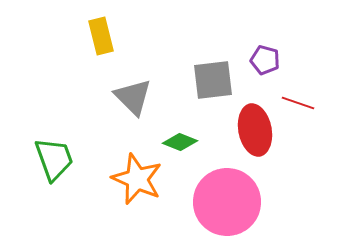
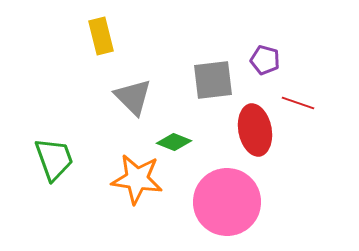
green diamond: moved 6 px left
orange star: rotated 15 degrees counterclockwise
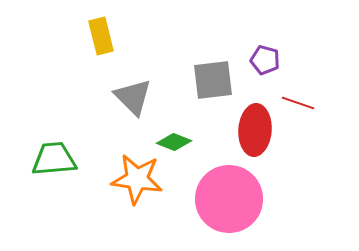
red ellipse: rotated 15 degrees clockwise
green trapezoid: rotated 75 degrees counterclockwise
pink circle: moved 2 px right, 3 px up
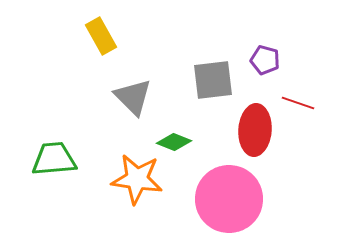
yellow rectangle: rotated 15 degrees counterclockwise
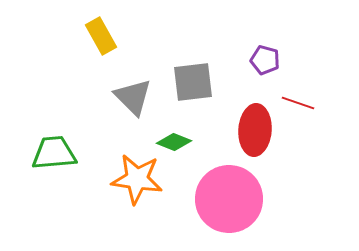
gray square: moved 20 px left, 2 px down
green trapezoid: moved 6 px up
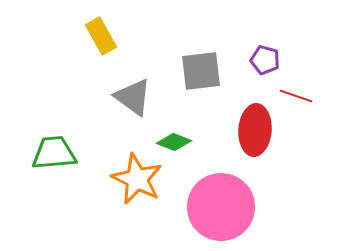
gray square: moved 8 px right, 11 px up
gray triangle: rotated 9 degrees counterclockwise
red line: moved 2 px left, 7 px up
orange star: rotated 18 degrees clockwise
pink circle: moved 8 px left, 8 px down
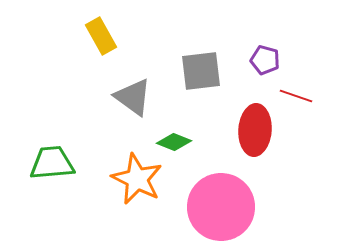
green trapezoid: moved 2 px left, 10 px down
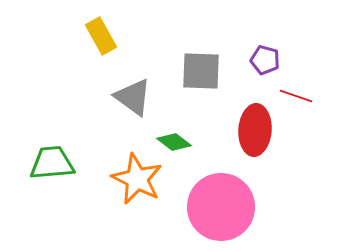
gray square: rotated 9 degrees clockwise
green diamond: rotated 16 degrees clockwise
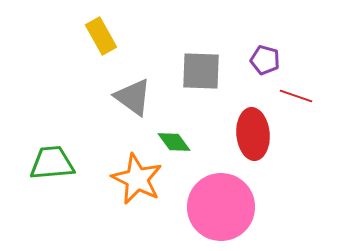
red ellipse: moved 2 px left, 4 px down; rotated 9 degrees counterclockwise
green diamond: rotated 16 degrees clockwise
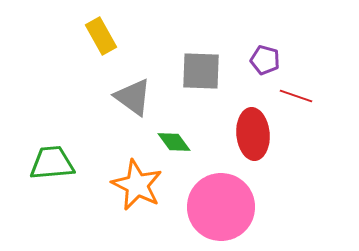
orange star: moved 6 px down
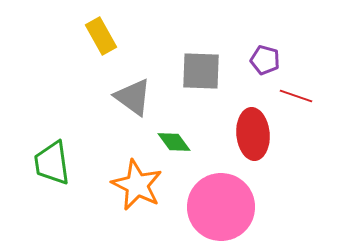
green trapezoid: rotated 93 degrees counterclockwise
